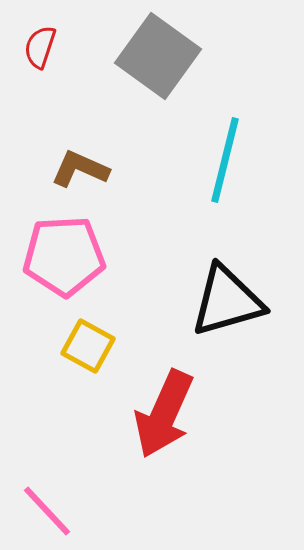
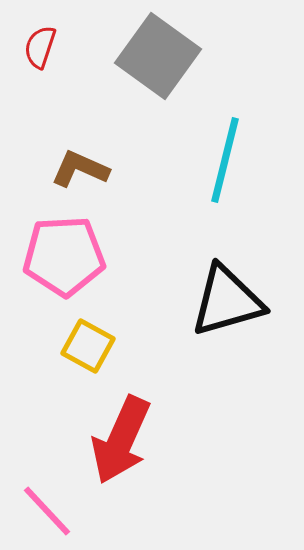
red arrow: moved 43 px left, 26 px down
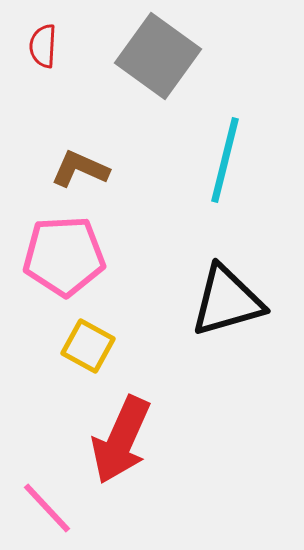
red semicircle: moved 3 px right, 1 px up; rotated 15 degrees counterclockwise
pink line: moved 3 px up
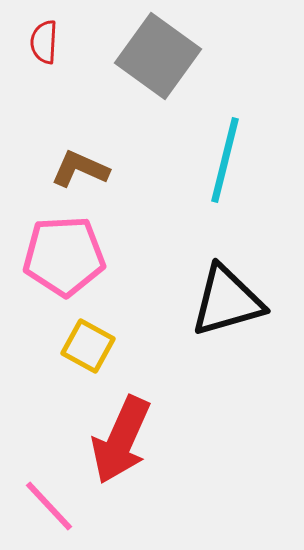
red semicircle: moved 1 px right, 4 px up
pink line: moved 2 px right, 2 px up
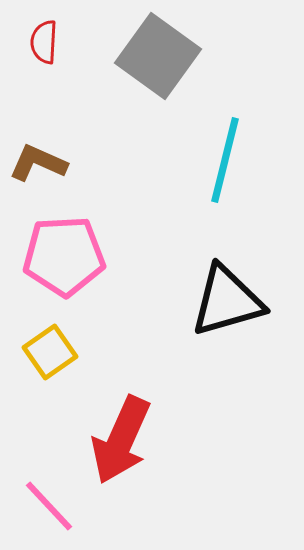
brown L-shape: moved 42 px left, 6 px up
yellow square: moved 38 px left, 6 px down; rotated 26 degrees clockwise
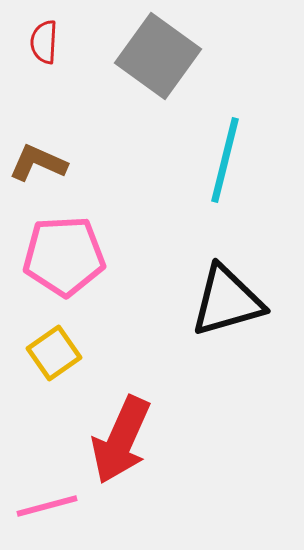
yellow square: moved 4 px right, 1 px down
pink line: moved 2 px left; rotated 62 degrees counterclockwise
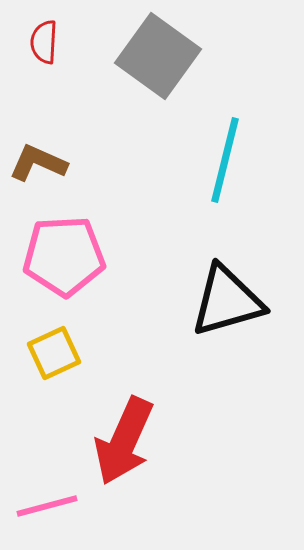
yellow square: rotated 10 degrees clockwise
red arrow: moved 3 px right, 1 px down
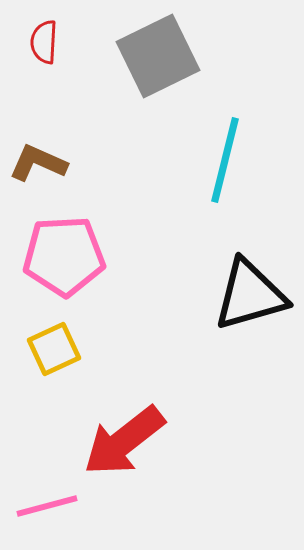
gray square: rotated 28 degrees clockwise
black triangle: moved 23 px right, 6 px up
yellow square: moved 4 px up
red arrow: rotated 28 degrees clockwise
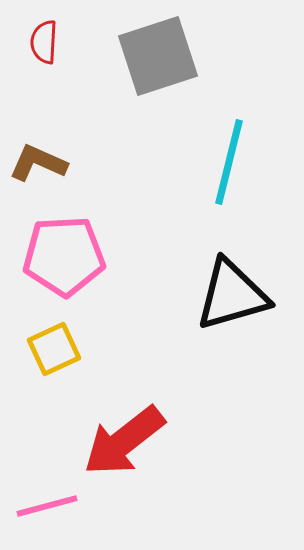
gray square: rotated 8 degrees clockwise
cyan line: moved 4 px right, 2 px down
black triangle: moved 18 px left
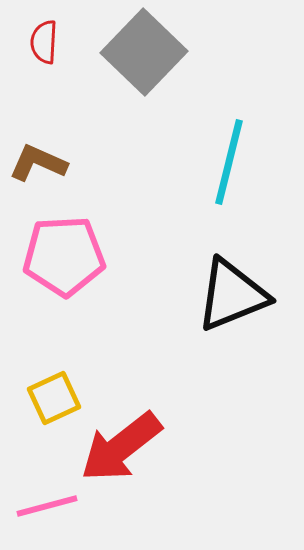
gray square: moved 14 px left, 4 px up; rotated 28 degrees counterclockwise
black triangle: rotated 6 degrees counterclockwise
yellow square: moved 49 px down
red arrow: moved 3 px left, 6 px down
